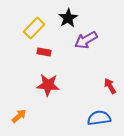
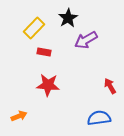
orange arrow: rotated 21 degrees clockwise
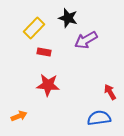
black star: rotated 24 degrees counterclockwise
red arrow: moved 6 px down
